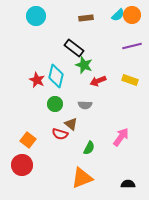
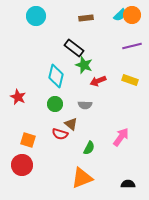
cyan semicircle: moved 2 px right
red star: moved 19 px left, 17 px down
orange square: rotated 21 degrees counterclockwise
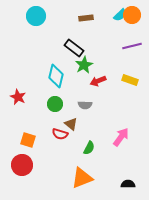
green star: rotated 24 degrees clockwise
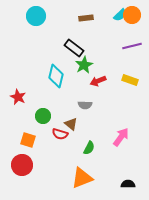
green circle: moved 12 px left, 12 px down
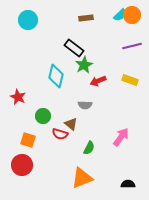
cyan circle: moved 8 px left, 4 px down
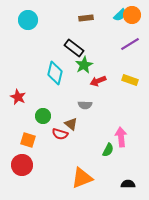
purple line: moved 2 px left, 2 px up; rotated 18 degrees counterclockwise
cyan diamond: moved 1 px left, 3 px up
pink arrow: rotated 42 degrees counterclockwise
green semicircle: moved 19 px right, 2 px down
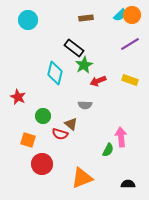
red circle: moved 20 px right, 1 px up
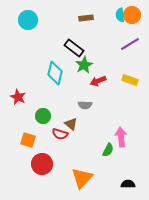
cyan semicircle: rotated 128 degrees clockwise
orange triangle: rotated 25 degrees counterclockwise
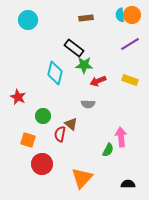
green star: rotated 30 degrees clockwise
gray semicircle: moved 3 px right, 1 px up
red semicircle: rotated 84 degrees clockwise
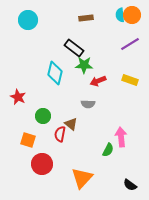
black semicircle: moved 2 px right, 1 px down; rotated 144 degrees counterclockwise
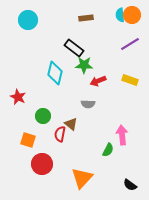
pink arrow: moved 1 px right, 2 px up
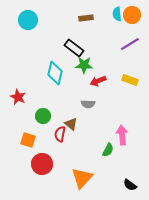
cyan semicircle: moved 3 px left, 1 px up
